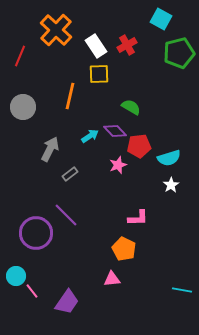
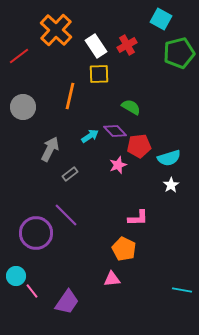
red line: moved 1 px left; rotated 30 degrees clockwise
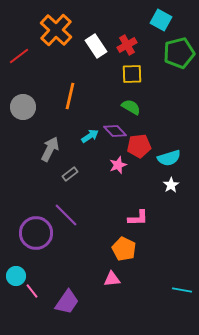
cyan square: moved 1 px down
yellow square: moved 33 px right
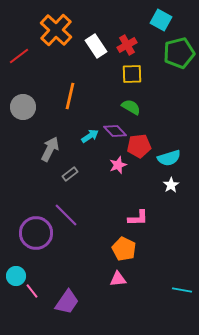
pink triangle: moved 6 px right
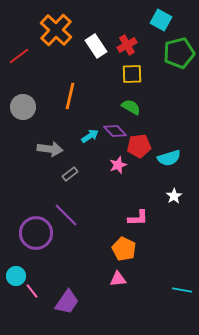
gray arrow: rotated 70 degrees clockwise
white star: moved 3 px right, 11 px down
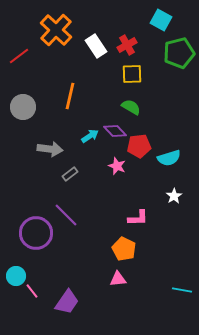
pink star: moved 1 px left, 1 px down; rotated 30 degrees counterclockwise
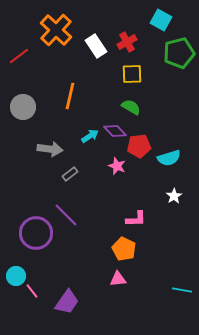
red cross: moved 3 px up
pink L-shape: moved 2 px left, 1 px down
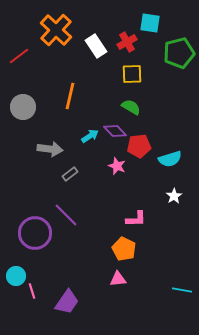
cyan square: moved 11 px left, 3 px down; rotated 20 degrees counterclockwise
cyan semicircle: moved 1 px right, 1 px down
purple circle: moved 1 px left
pink line: rotated 21 degrees clockwise
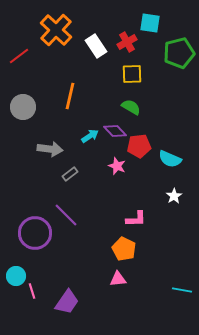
cyan semicircle: rotated 40 degrees clockwise
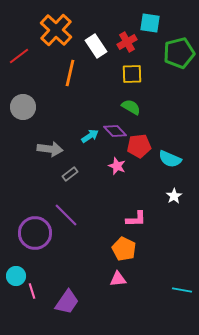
orange line: moved 23 px up
